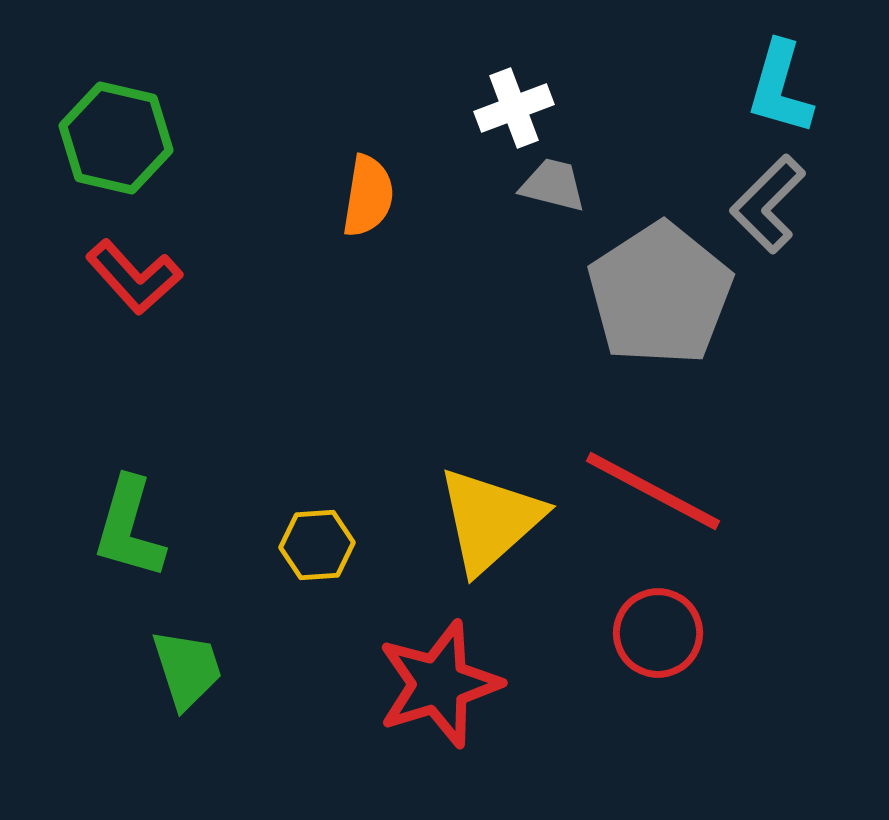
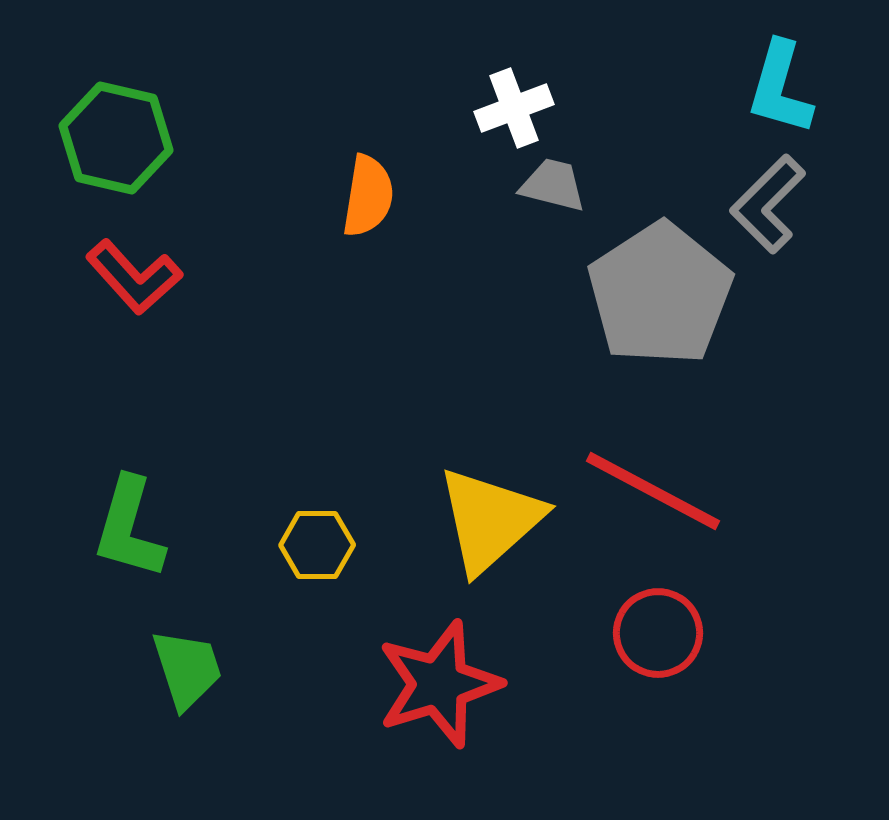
yellow hexagon: rotated 4 degrees clockwise
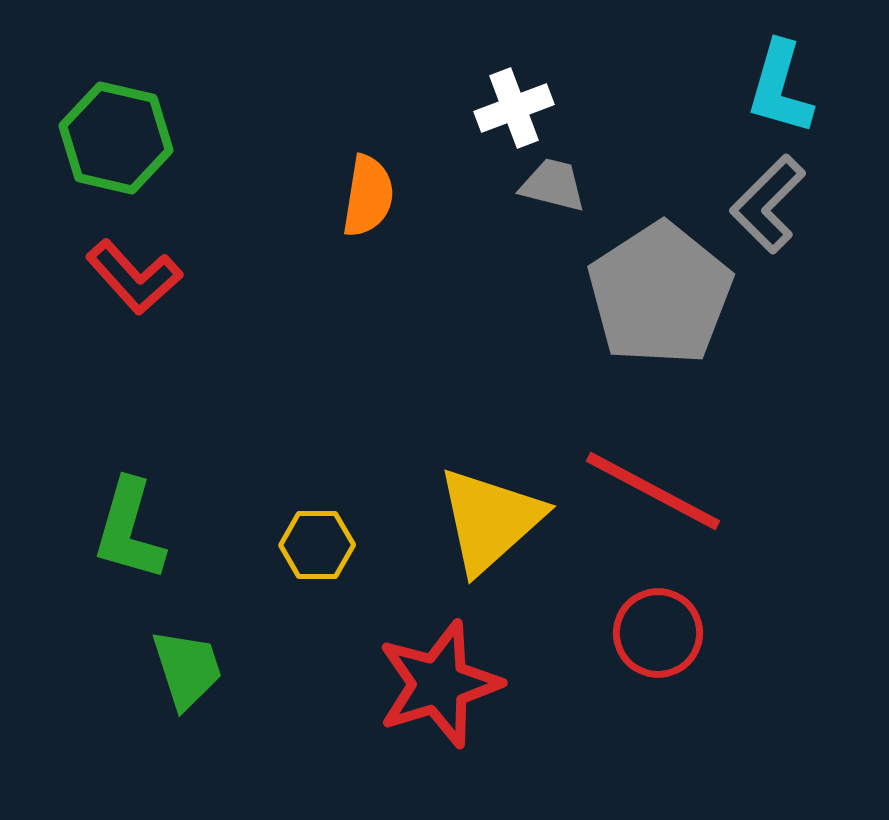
green L-shape: moved 2 px down
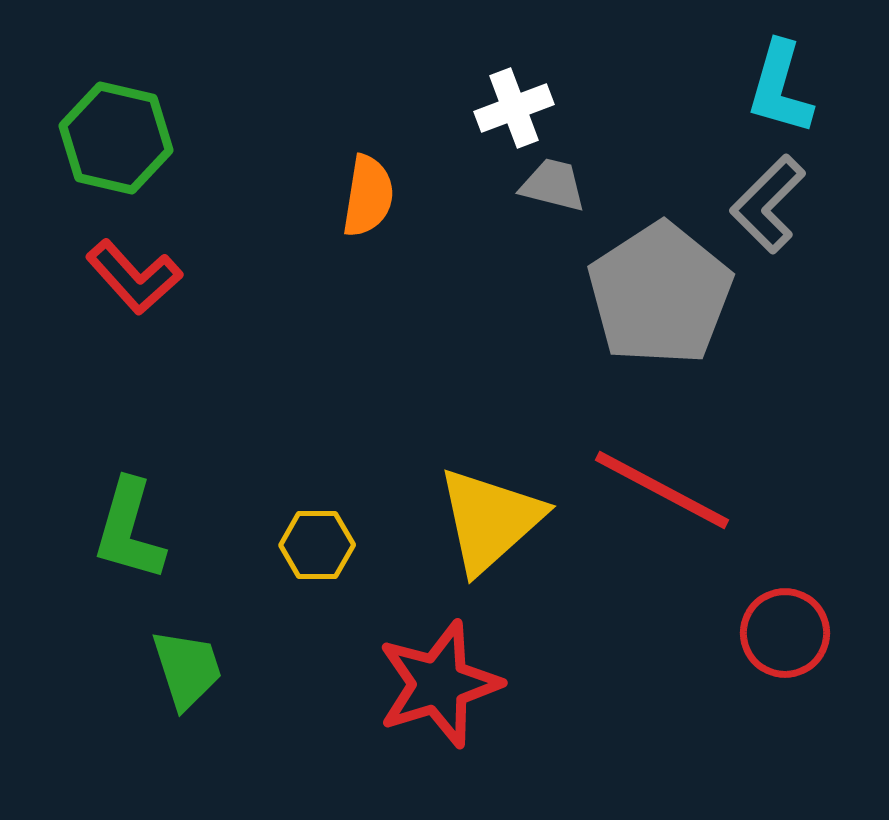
red line: moved 9 px right, 1 px up
red circle: moved 127 px right
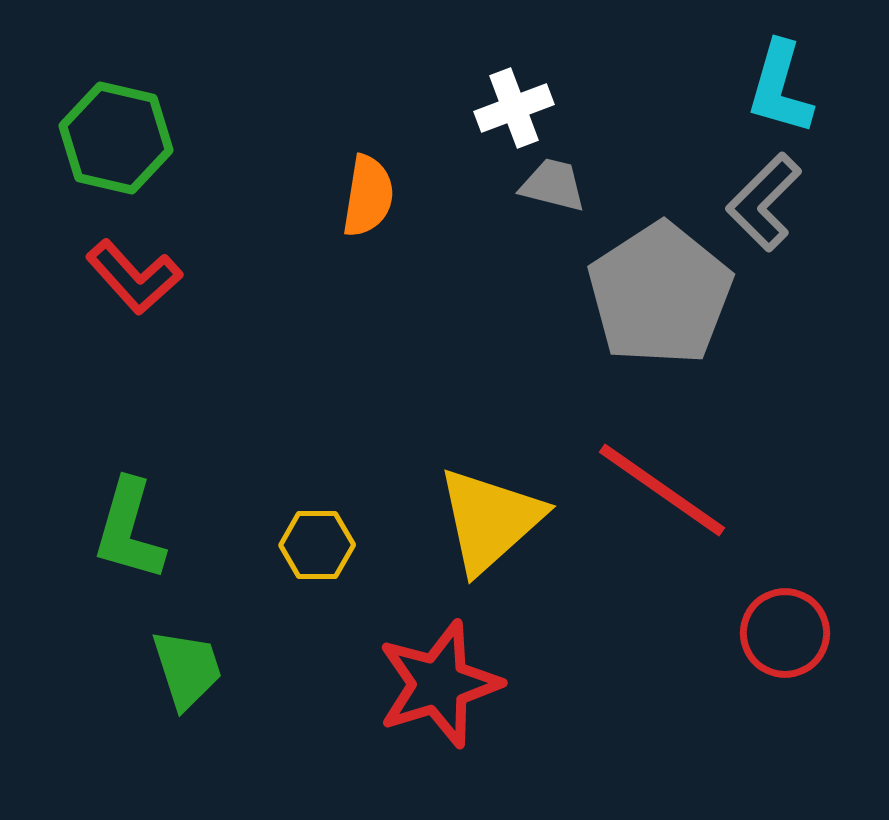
gray L-shape: moved 4 px left, 2 px up
red line: rotated 7 degrees clockwise
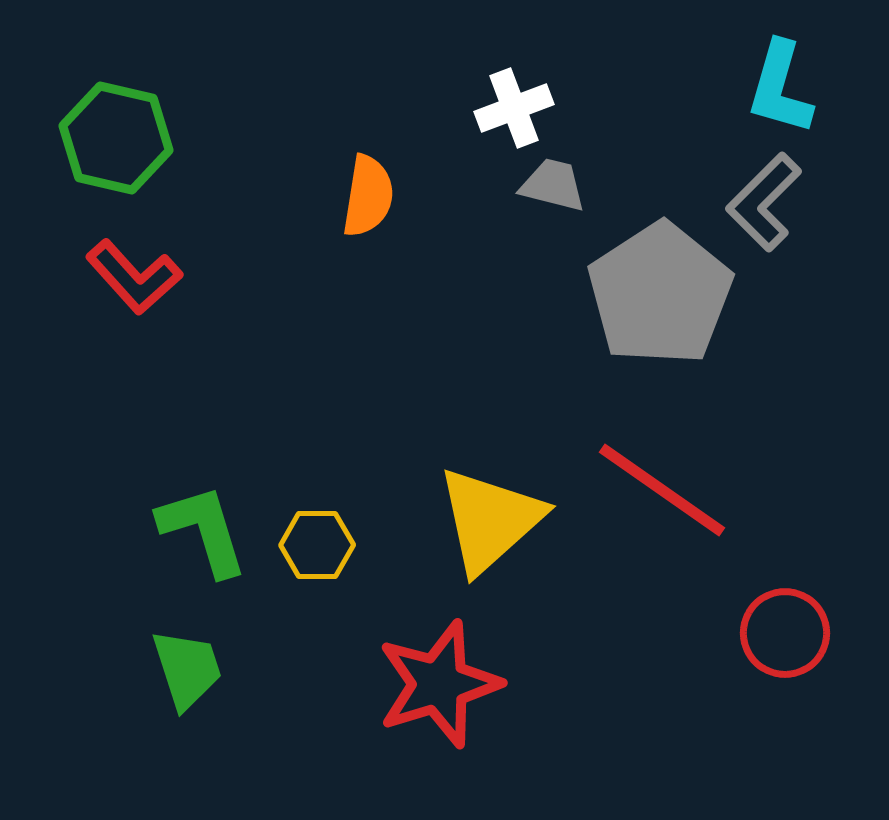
green L-shape: moved 74 px right; rotated 147 degrees clockwise
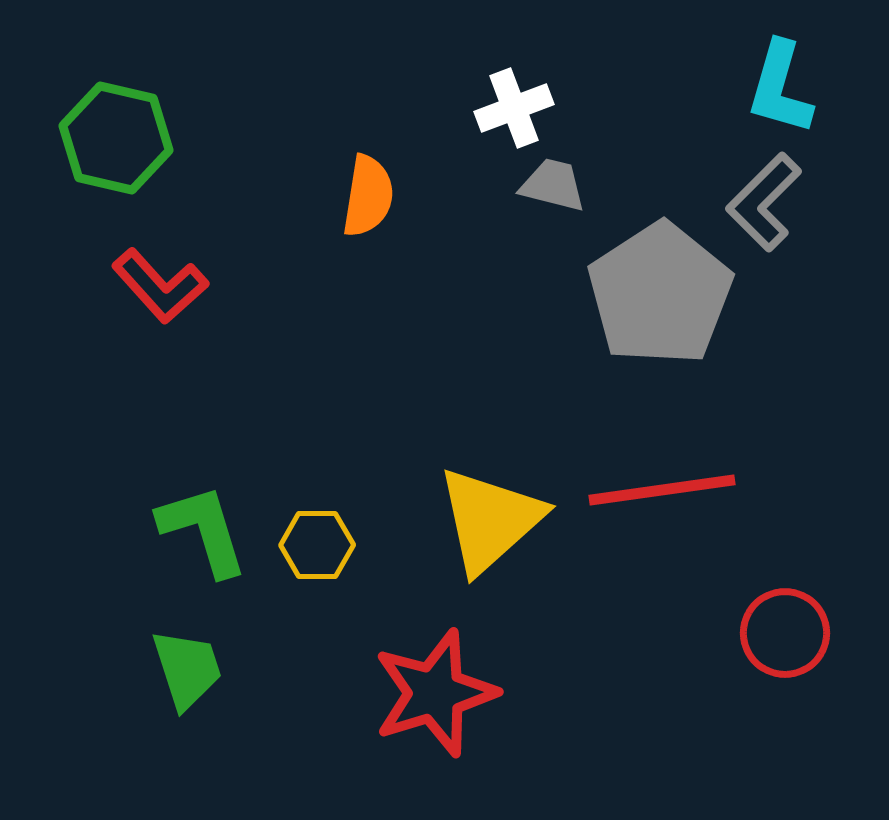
red L-shape: moved 26 px right, 9 px down
red line: rotated 43 degrees counterclockwise
red star: moved 4 px left, 9 px down
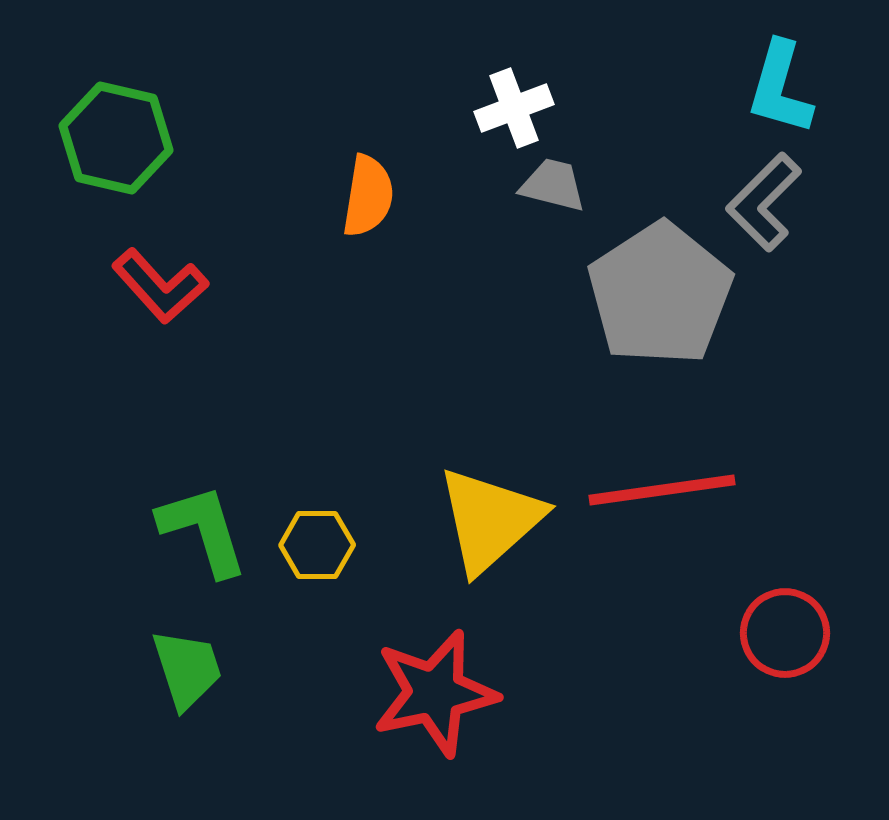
red star: rotated 5 degrees clockwise
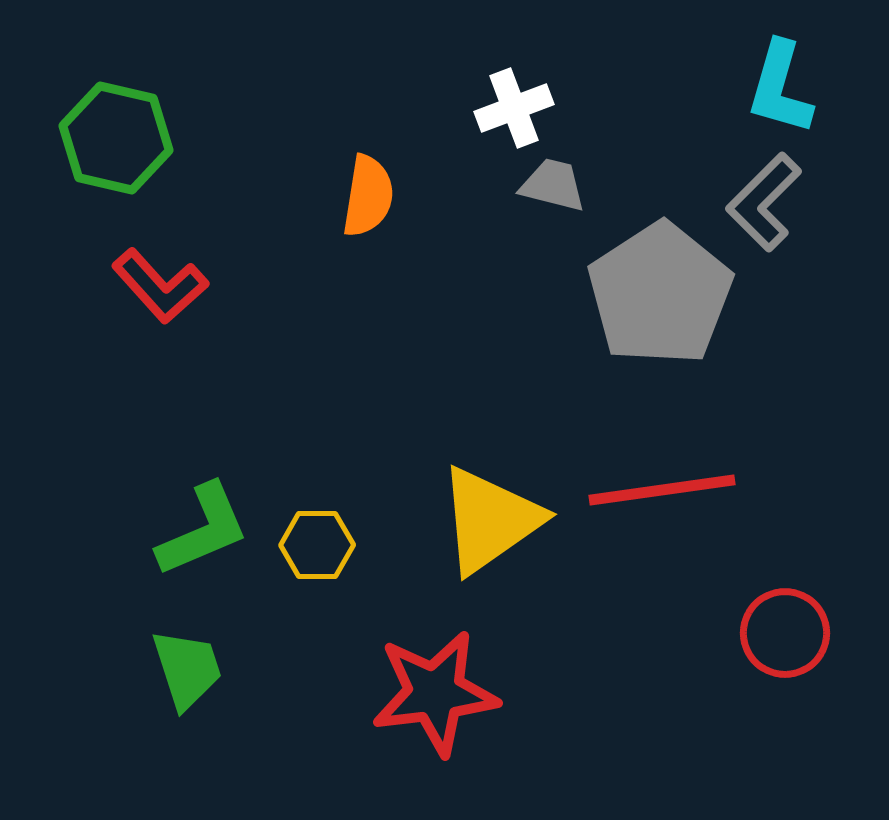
yellow triangle: rotated 7 degrees clockwise
green L-shape: rotated 84 degrees clockwise
red star: rotated 5 degrees clockwise
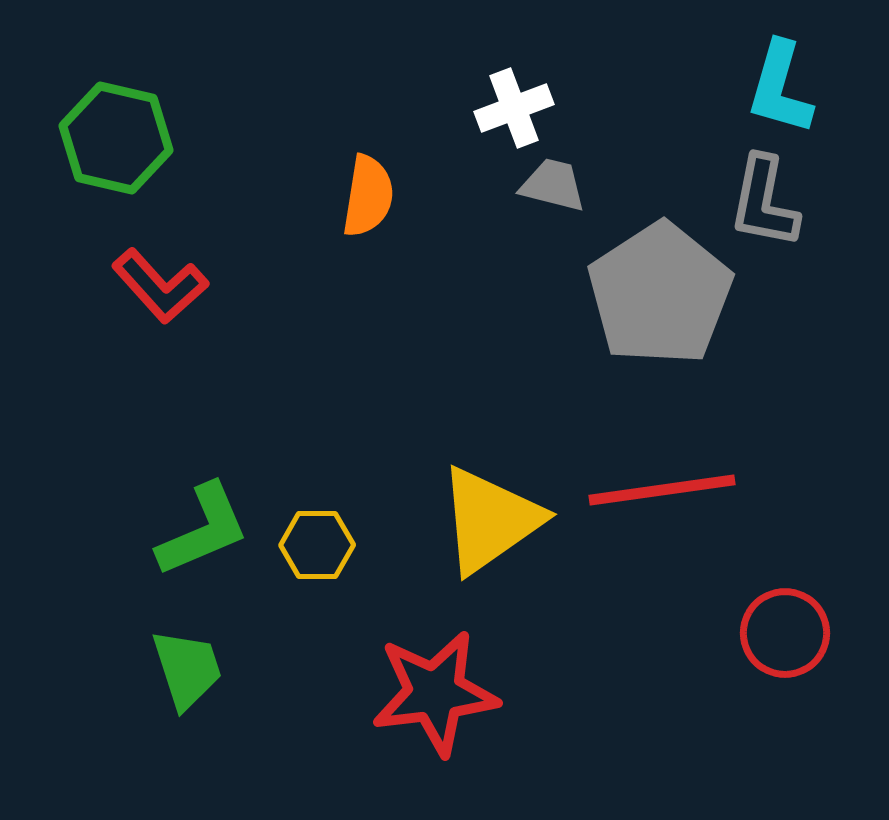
gray L-shape: rotated 34 degrees counterclockwise
